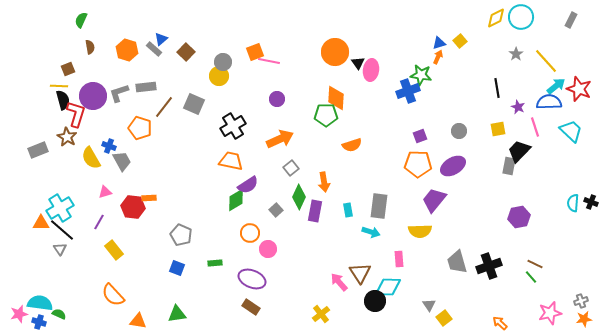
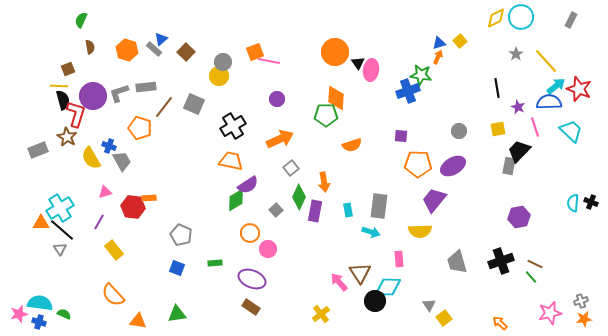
purple square at (420, 136): moved 19 px left; rotated 24 degrees clockwise
black cross at (489, 266): moved 12 px right, 5 px up
green semicircle at (59, 314): moved 5 px right
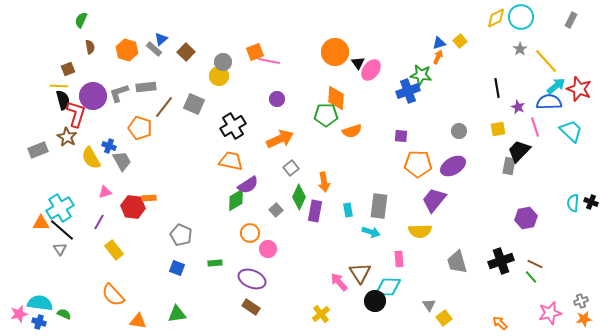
gray star at (516, 54): moved 4 px right, 5 px up
pink ellipse at (371, 70): rotated 30 degrees clockwise
orange semicircle at (352, 145): moved 14 px up
purple hexagon at (519, 217): moved 7 px right, 1 px down
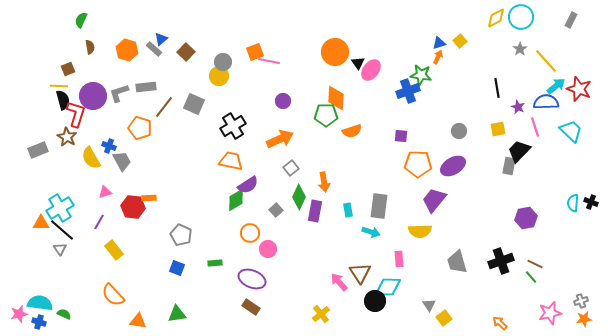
purple circle at (277, 99): moved 6 px right, 2 px down
blue semicircle at (549, 102): moved 3 px left
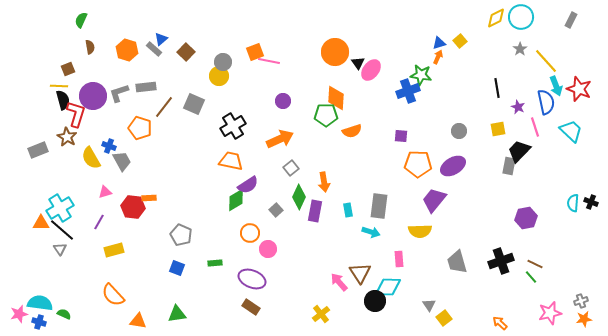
cyan arrow at (556, 86): rotated 108 degrees clockwise
blue semicircle at (546, 102): rotated 80 degrees clockwise
yellow rectangle at (114, 250): rotated 66 degrees counterclockwise
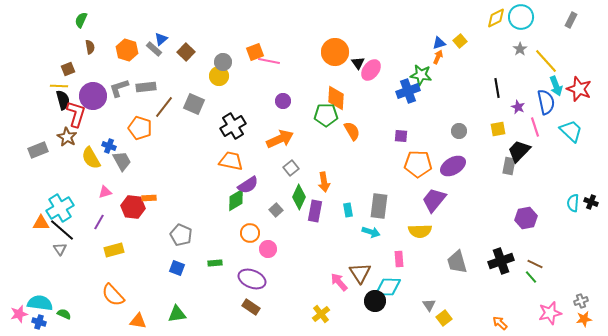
gray L-shape at (119, 93): moved 5 px up
orange semicircle at (352, 131): rotated 102 degrees counterclockwise
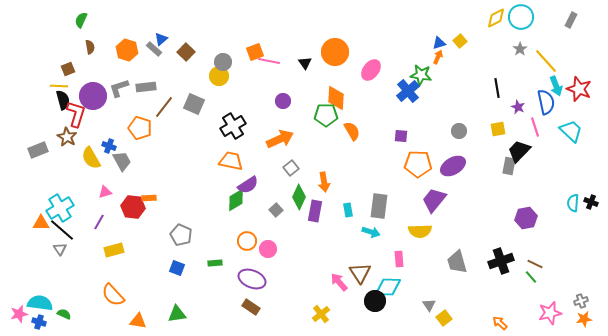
black triangle at (358, 63): moved 53 px left
blue cross at (408, 91): rotated 20 degrees counterclockwise
orange circle at (250, 233): moved 3 px left, 8 px down
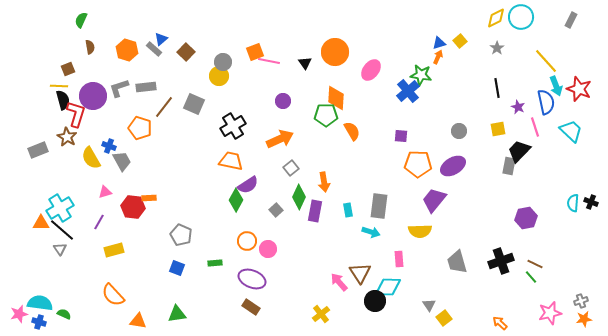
gray star at (520, 49): moved 23 px left, 1 px up
green diamond at (236, 200): rotated 30 degrees counterclockwise
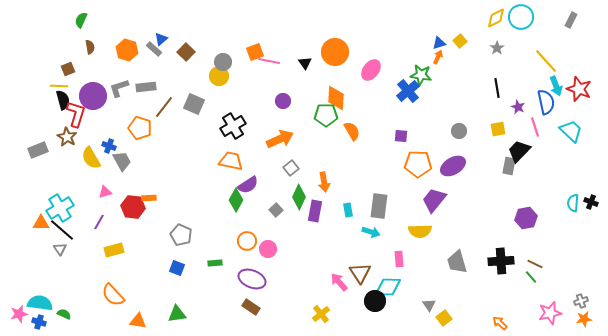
black cross at (501, 261): rotated 15 degrees clockwise
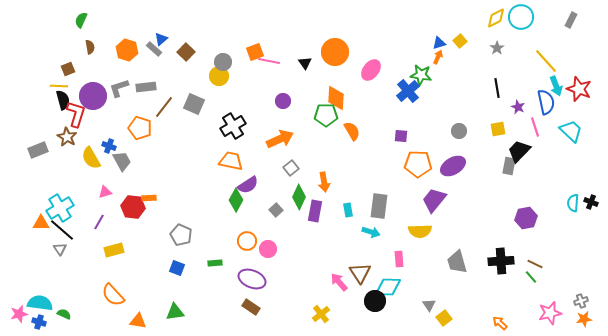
green triangle at (177, 314): moved 2 px left, 2 px up
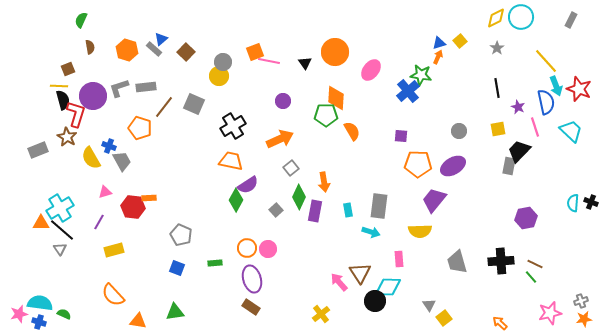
orange circle at (247, 241): moved 7 px down
purple ellipse at (252, 279): rotated 52 degrees clockwise
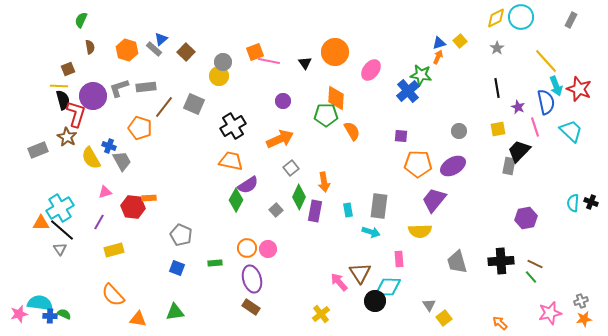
orange triangle at (138, 321): moved 2 px up
blue cross at (39, 322): moved 11 px right, 6 px up; rotated 16 degrees counterclockwise
